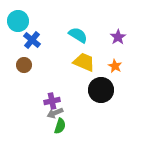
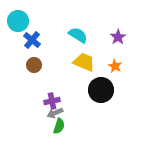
brown circle: moved 10 px right
green semicircle: moved 1 px left
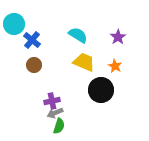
cyan circle: moved 4 px left, 3 px down
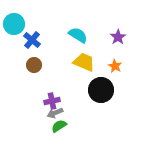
green semicircle: rotated 140 degrees counterclockwise
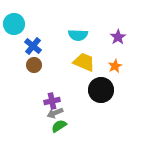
cyan semicircle: rotated 150 degrees clockwise
blue cross: moved 1 px right, 6 px down
orange star: rotated 16 degrees clockwise
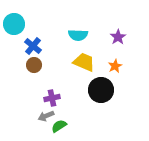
purple cross: moved 3 px up
gray arrow: moved 9 px left, 3 px down
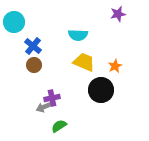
cyan circle: moved 2 px up
purple star: moved 23 px up; rotated 21 degrees clockwise
gray arrow: moved 2 px left, 9 px up
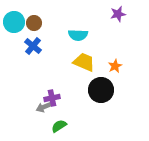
brown circle: moved 42 px up
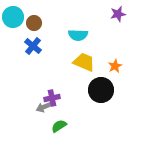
cyan circle: moved 1 px left, 5 px up
